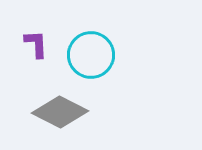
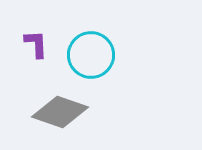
gray diamond: rotated 8 degrees counterclockwise
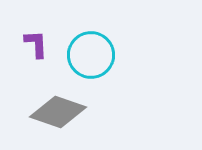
gray diamond: moved 2 px left
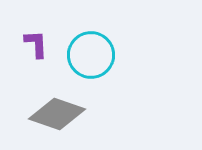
gray diamond: moved 1 px left, 2 px down
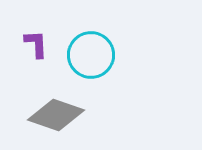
gray diamond: moved 1 px left, 1 px down
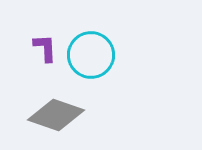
purple L-shape: moved 9 px right, 4 px down
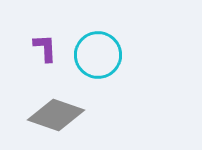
cyan circle: moved 7 px right
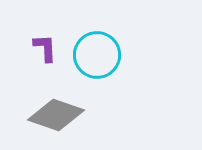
cyan circle: moved 1 px left
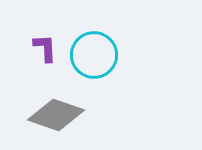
cyan circle: moved 3 px left
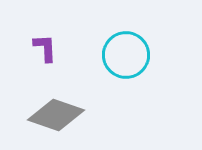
cyan circle: moved 32 px right
